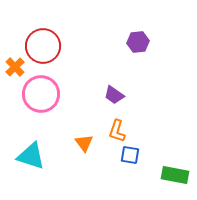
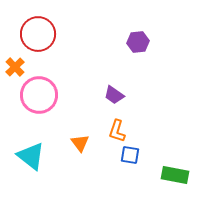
red circle: moved 5 px left, 12 px up
pink circle: moved 2 px left, 1 px down
orange triangle: moved 4 px left
cyan triangle: rotated 20 degrees clockwise
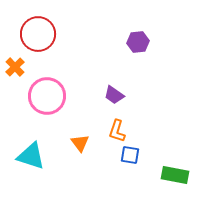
pink circle: moved 8 px right, 1 px down
cyan triangle: rotated 20 degrees counterclockwise
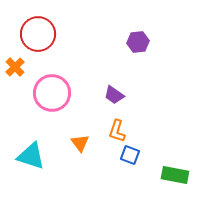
pink circle: moved 5 px right, 3 px up
blue square: rotated 12 degrees clockwise
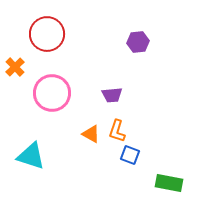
red circle: moved 9 px right
purple trapezoid: moved 2 px left; rotated 40 degrees counterclockwise
orange triangle: moved 11 px right, 9 px up; rotated 24 degrees counterclockwise
green rectangle: moved 6 px left, 8 px down
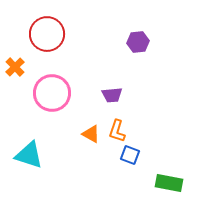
cyan triangle: moved 2 px left, 1 px up
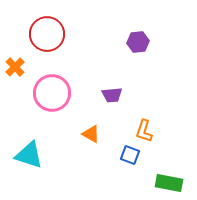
orange L-shape: moved 27 px right
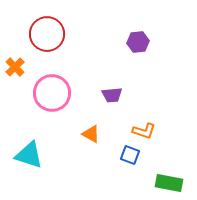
orange L-shape: rotated 90 degrees counterclockwise
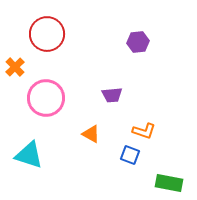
pink circle: moved 6 px left, 5 px down
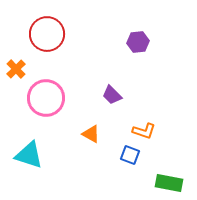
orange cross: moved 1 px right, 2 px down
purple trapezoid: rotated 50 degrees clockwise
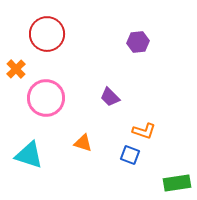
purple trapezoid: moved 2 px left, 2 px down
orange triangle: moved 8 px left, 9 px down; rotated 12 degrees counterclockwise
green rectangle: moved 8 px right; rotated 20 degrees counterclockwise
